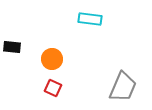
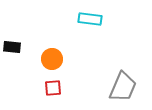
red square: rotated 30 degrees counterclockwise
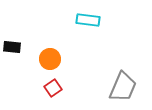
cyan rectangle: moved 2 px left, 1 px down
orange circle: moved 2 px left
red square: rotated 30 degrees counterclockwise
